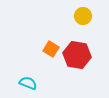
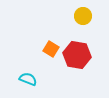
cyan semicircle: moved 4 px up
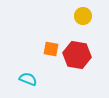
orange square: rotated 21 degrees counterclockwise
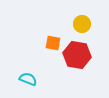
yellow circle: moved 1 px left, 8 px down
orange square: moved 2 px right, 6 px up
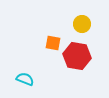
red hexagon: moved 1 px down
cyan semicircle: moved 3 px left
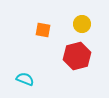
orange square: moved 10 px left, 13 px up
red hexagon: rotated 24 degrees counterclockwise
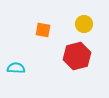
yellow circle: moved 2 px right
cyan semicircle: moved 9 px left, 11 px up; rotated 18 degrees counterclockwise
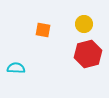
red hexagon: moved 11 px right, 2 px up
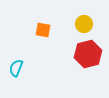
cyan semicircle: rotated 72 degrees counterclockwise
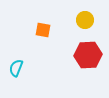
yellow circle: moved 1 px right, 4 px up
red hexagon: moved 1 px down; rotated 12 degrees clockwise
